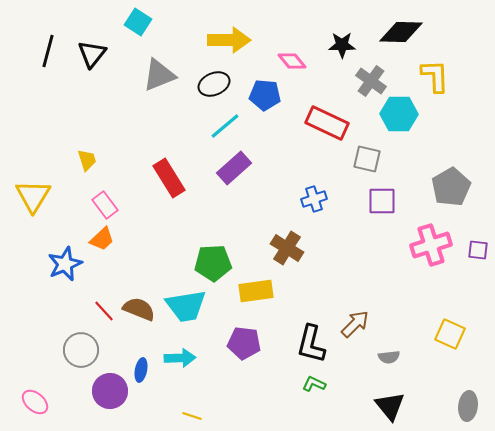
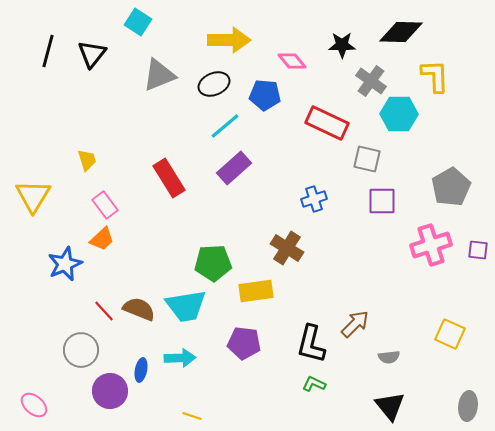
pink ellipse at (35, 402): moved 1 px left, 3 px down
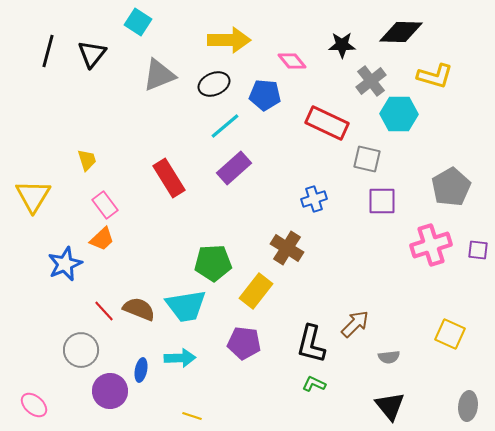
yellow L-shape at (435, 76): rotated 108 degrees clockwise
gray cross at (371, 81): rotated 16 degrees clockwise
yellow rectangle at (256, 291): rotated 44 degrees counterclockwise
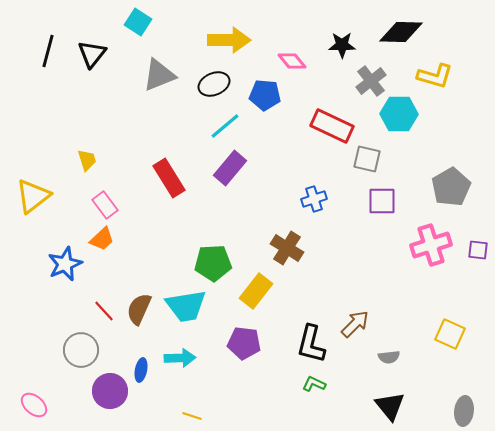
red rectangle at (327, 123): moved 5 px right, 3 px down
purple rectangle at (234, 168): moved 4 px left; rotated 8 degrees counterclockwise
yellow triangle at (33, 196): rotated 21 degrees clockwise
brown semicircle at (139, 309): rotated 88 degrees counterclockwise
gray ellipse at (468, 406): moved 4 px left, 5 px down
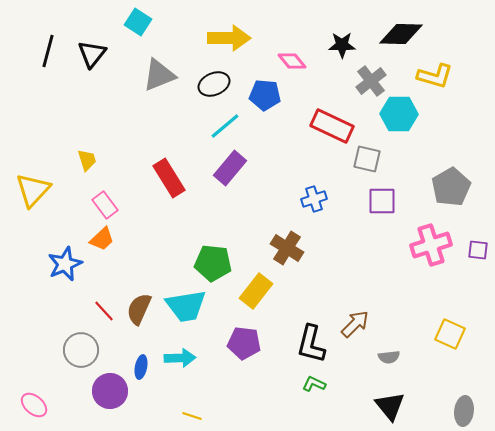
black diamond at (401, 32): moved 2 px down
yellow arrow at (229, 40): moved 2 px up
yellow triangle at (33, 196): moved 6 px up; rotated 9 degrees counterclockwise
green pentagon at (213, 263): rotated 9 degrees clockwise
blue ellipse at (141, 370): moved 3 px up
